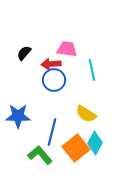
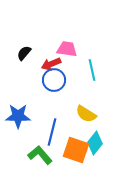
red arrow: rotated 18 degrees counterclockwise
cyan diamond: rotated 10 degrees clockwise
orange square: moved 2 px down; rotated 32 degrees counterclockwise
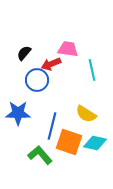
pink trapezoid: moved 1 px right
blue circle: moved 17 px left
blue star: moved 3 px up
blue line: moved 6 px up
cyan diamond: rotated 65 degrees clockwise
orange square: moved 7 px left, 8 px up
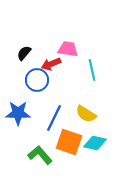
blue line: moved 2 px right, 8 px up; rotated 12 degrees clockwise
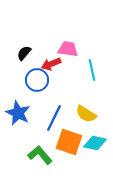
blue star: rotated 25 degrees clockwise
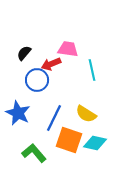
orange square: moved 2 px up
green L-shape: moved 6 px left, 2 px up
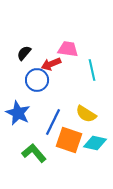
blue line: moved 1 px left, 4 px down
